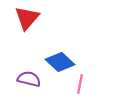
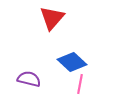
red triangle: moved 25 px right
blue diamond: moved 12 px right
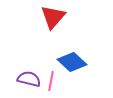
red triangle: moved 1 px right, 1 px up
pink line: moved 29 px left, 3 px up
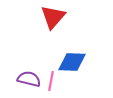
blue diamond: rotated 40 degrees counterclockwise
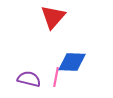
pink line: moved 5 px right, 4 px up
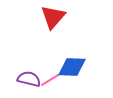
blue diamond: moved 5 px down
pink line: moved 6 px left, 3 px down; rotated 48 degrees clockwise
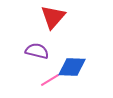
purple semicircle: moved 8 px right, 28 px up
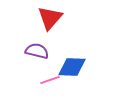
red triangle: moved 3 px left, 1 px down
pink line: rotated 12 degrees clockwise
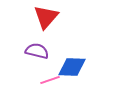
red triangle: moved 4 px left, 1 px up
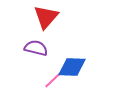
purple semicircle: moved 1 px left, 3 px up
pink line: moved 3 px right; rotated 24 degrees counterclockwise
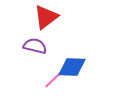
red triangle: rotated 12 degrees clockwise
purple semicircle: moved 1 px left, 2 px up
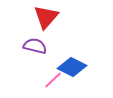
red triangle: rotated 12 degrees counterclockwise
blue diamond: rotated 24 degrees clockwise
